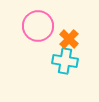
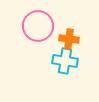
orange cross: rotated 36 degrees counterclockwise
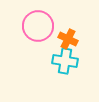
orange cross: moved 1 px left; rotated 18 degrees clockwise
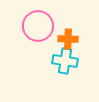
orange cross: rotated 24 degrees counterclockwise
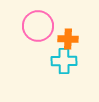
cyan cross: moved 1 px left; rotated 10 degrees counterclockwise
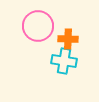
cyan cross: rotated 10 degrees clockwise
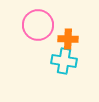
pink circle: moved 1 px up
